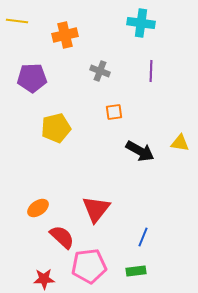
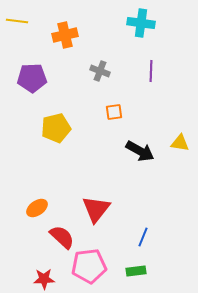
orange ellipse: moved 1 px left
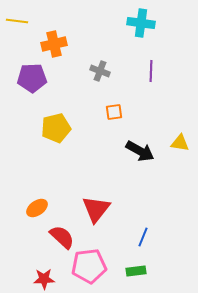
orange cross: moved 11 px left, 9 px down
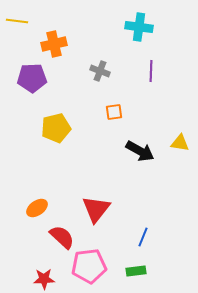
cyan cross: moved 2 px left, 4 px down
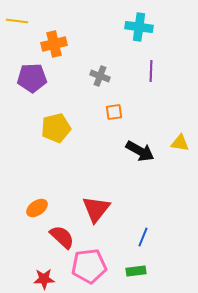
gray cross: moved 5 px down
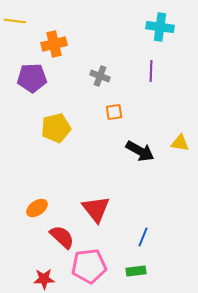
yellow line: moved 2 px left
cyan cross: moved 21 px right
red triangle: rotated 16 degrees counterclockwise
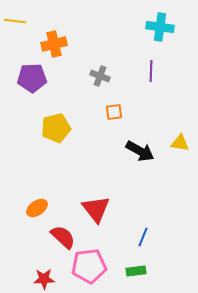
red semicircle: moved 1 px right
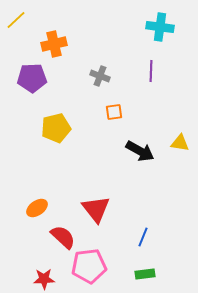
yellow line: moved 1 px right, 1 px up; rotated 50 degrees counterclockwise
green rectangle: moved 9 px right, 3 px down
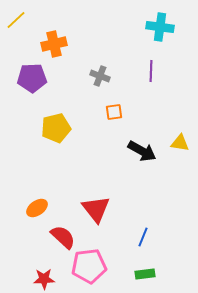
black arrow: moved 2 px right
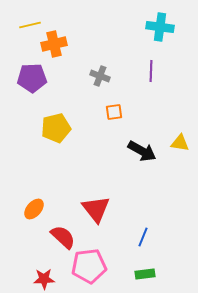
yellow line: moved 14 px right, 5 px down; rotated 30 degrees clockwise
orange ellipse: moved 3 px left, 1 px down; rotated 15 degrees counterclockwise
